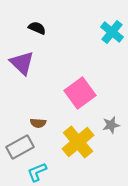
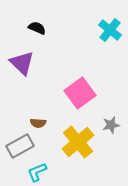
cyan cross: moved 2 px left, 2 px up
gray rectangle: moved 1 px up
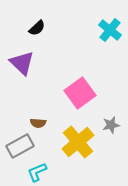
black semicircle: rotated 114 degrees clockwise
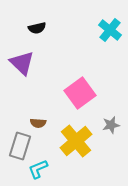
black semicircle: rotated 30 degrees clockwise
yellow cross: moved 2 px left, 1 px up
gray rectangle: rotated 44 degrees counterclockwise
cyan L-shape: moved 1 px right, 3 px up
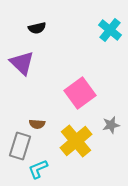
brown semicircle: moved 1 px left, 1 px down
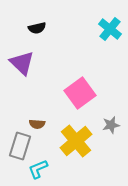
cyan cross: moved 1 px up
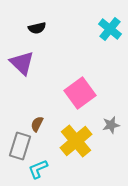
brown semicircle: rotated 112 degrees clockwise
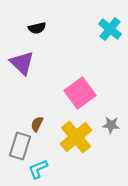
gray star: rotated 18 degrees clockwise
yellow cross: moved 4 px up
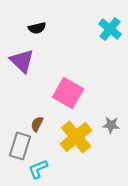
purple triangle: moved 2 px up
pink square: moved 12 px left; rotated 24 degrees counterclockwise
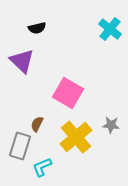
cyan L-shape: moved 4 px right, 2 px up
